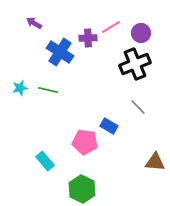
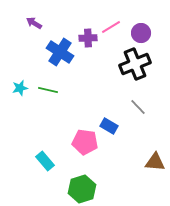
green hexagon: rotated 16 degrees clockwise
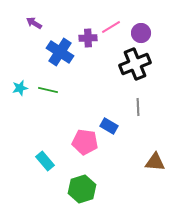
gray line: rotated 42 degrees clockwise
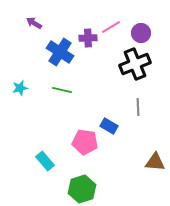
green line: moved 14 px right
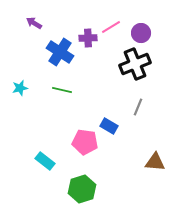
gray line: rotated 24 degrees clockwise
cyan rectangle: rotated 12 degrees counterclockwise
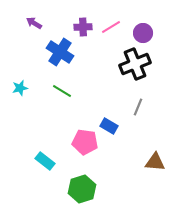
purple circle: moved 2 px right
purple cross: moved 5 px left, 11 px up
green line: moved 1 px down; rotated 18 degrees clockwise
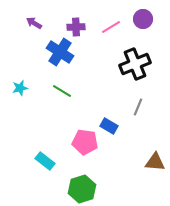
purple cross: moved 7 px left
purple circle: moved 14 px up
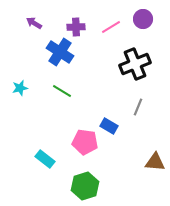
cyan rectangle: moved 2 px up
green hexagon: moved 3 px right, 3 px up
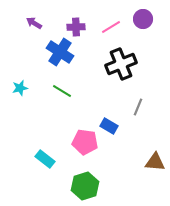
black cross: moved 14 px left
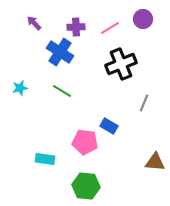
purple arrow: rotated 14 degrees clockwise
pink line: moved 1 px left, 1 px down
gray line: moved 6 px right, 4 px up
cyan rectangle: rotated 30 degrees counterclockwise
green hexagon: moved 1 px right; rotated 24 degrees clockwise
